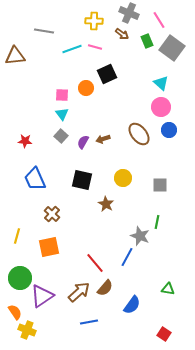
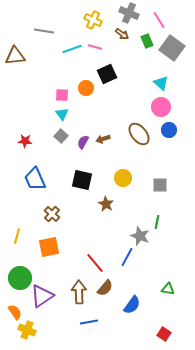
yellow cross at (94, 21): moved 1 px left, 1 px up; rotated 24 degrees clockwise
brown arrow at (79, 292): rotated 50 degrees counterclockwise
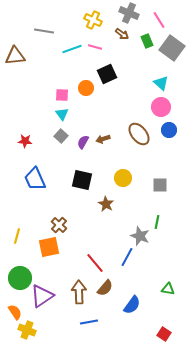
brown cross at (52, 214): moved 7 px right, 11 px down
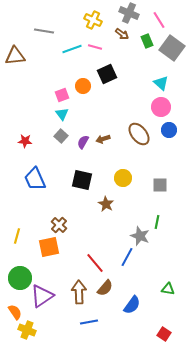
orange circle at (86, 88): moved 3 px left, 2 px up
pink square at (62, 95): rotated 24 degrees counterclockwise
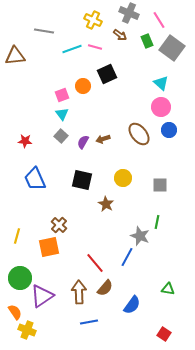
brown arrow at (122, 34): moved 2 px left, 1 px down
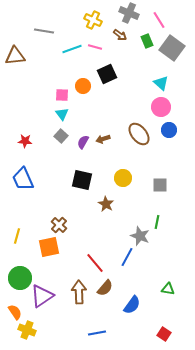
pink square at (62, 95): rotated 24 degrees clockwise
blue trapezoid at (35, 179): moved 12 px left
blue line at (89, 322): moved 8 px right, 11 px down
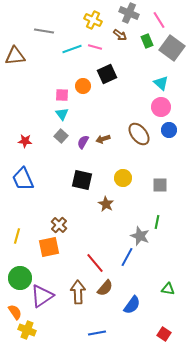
brown arrow at (79, 292): moved 1 px left
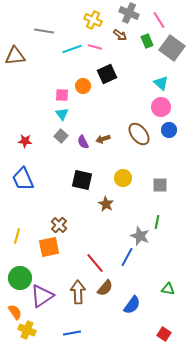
purple semicircle at (83, 142): rotated 56 degrees counterclockwise
blue line at (97, 333): moved 25 px left
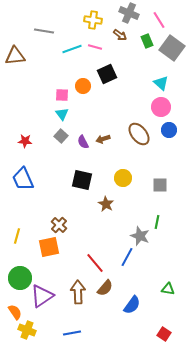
yellow cross at (93, 20): rotated 18 degrees counterclockwise
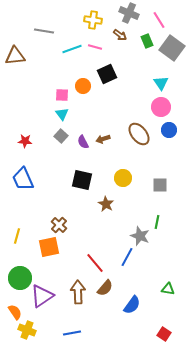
cyan triangle at (161, 83): rotated 14 degrees clockwise
